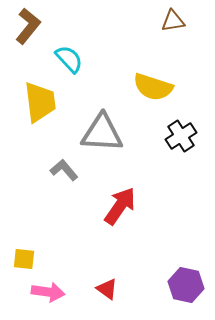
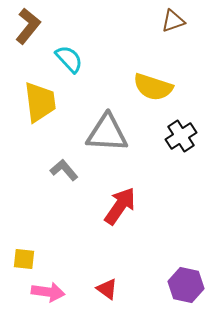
brown triangle: rotated 10 degrees counterclockwise
gray triangle: moved 5 px right
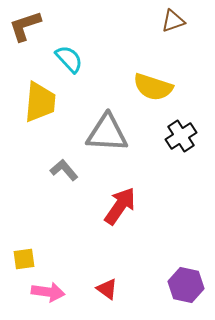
brown L-shape: moved 3 px left; rotated 147 degrees counterclockwise
yellow trapezoid: rotated 12 degrees clockwise
yellow square: rotated 15 degrees counterclockwise
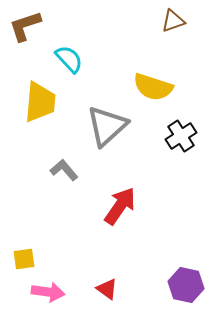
gray triangle: moved 7 px up; rotated 45 degrees counterclockwise
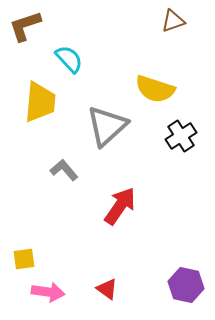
yellow semicircle: moved 2 px right, 2 px down
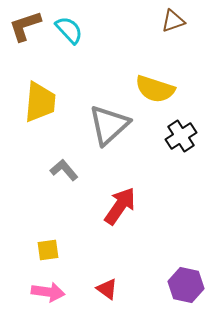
cyan semicircle: moved 29 px up
gray triangle: moved 2 px right, 1 px up
yellow square: moved 24 px right, 9 px up
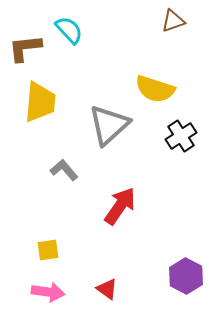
brown L-shape: moved 22 px down; rotated 12 degrees clockwise
purple hexagon: moved 9 px up; rotated 16 degrees clockwise
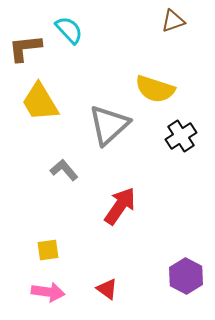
yellow trapezoid: rotated 144 degrees clockwise
